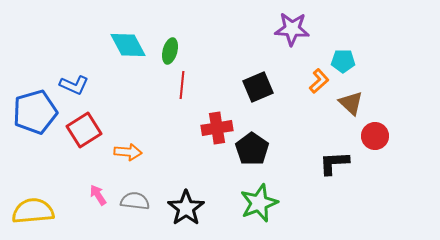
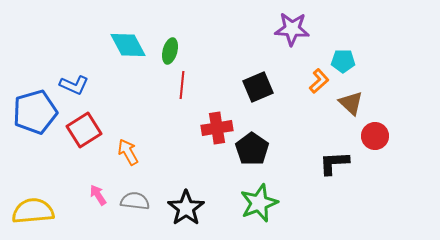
orange arrow: rotated 124 degrees counterclockwise
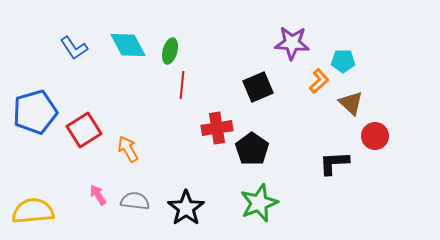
purple star: moved 14 px down
blue L-shape: moved 37 px up; rotated 32 degrees clockwise
orange arrow: moved 3 px up
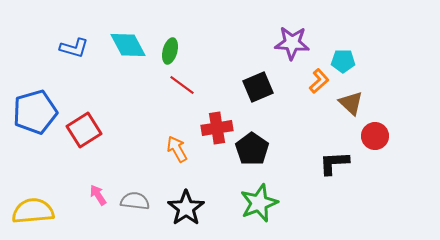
blue L-shape: rotated 40 degrees counterclockwise
red line: rotated 60 degrees counterclockwise
orange arrow: moved 49 px right
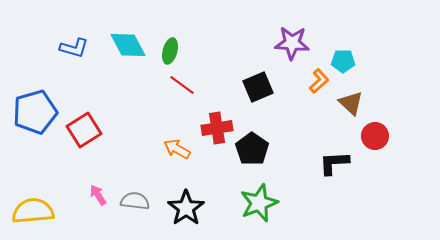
orange arrow: rotated 32 degrees counterclockwise
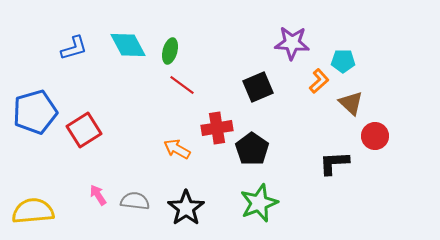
blue L-shape: rotated 32 degrees counterclockwise
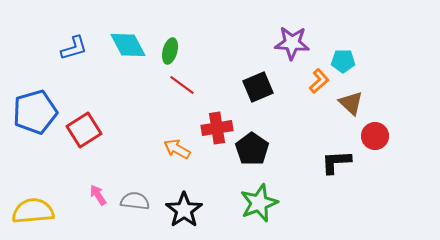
black L-shape: moved 2 px right, 1 px up
black star: moved 2 px left, 2 px down
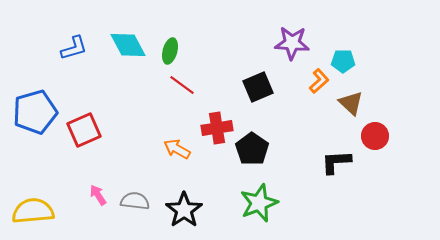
red square: rotated 8 degrees clockwise
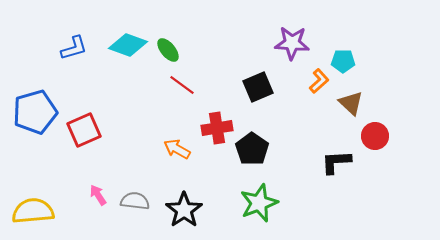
cyan diamond: rotated 42 degrees counterclockwise
green ellipse: moved 2 px left, 1 px up; rotated 55 degrees counterclockwise
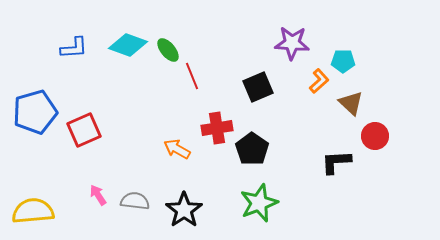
blue L-shape: rotated 12 degrees clockwise
red line: moved 10 px right, 9 px up; rotated 32 degrees clockwise
